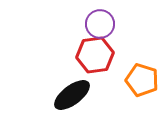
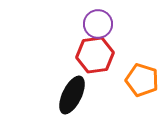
purple circle: moved 2 px left
black ellipse: rotated 27 degrees counterclockwise
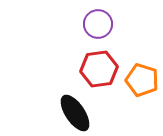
red hexagon: moved 4 px right, 14 px down
black ellipse: moved 3 px right, 18 px down; rotated 60 degrees counterclockwise
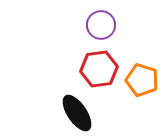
purple circle: moved 3 px right, 1 px down
black ellipse: moved 2 px right
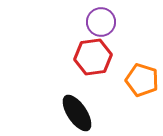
purple circle: moved 3 px up
red hexagon: moved 6 px left, 12 px up
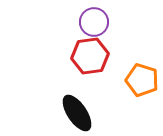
purple circle: moved 7 px left
red hexagon: moved 3 px left, 1 px up
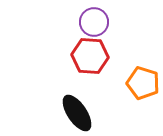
red hexagon: rotated 12 degrees clockwise
orange pentagon: moved 1 px right, 3 px down
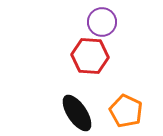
purple circle: moved 8 px right
orange pentagon: moved 17 px left, 28 px down; rotated 8 degrees clockwise
